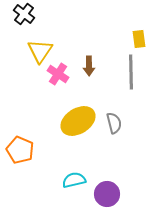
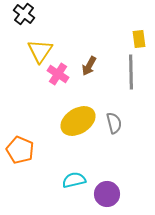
brown arrow: rotated 30 degrees clockwise
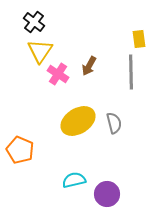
black cross: moved 10 px right, 8 px down
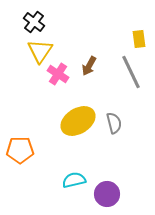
gray line: rotated 24 degrees counterclockwise
orange pentagon: rotated 24 degrees counterclockwise
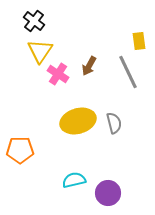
black cross: moved 1 px up
yellow rectangle: moved 2 px down
gray line: moved 3 px left
yellow ellipse: rotated 16 degrees clockwise
purple circle: moved 1 px right, 1 px up
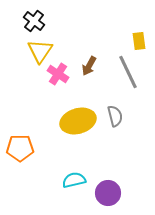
gray semicircle: moved 1 px right, 7 px up
orange pentagon: moved 2 px up
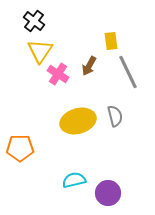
yellow rectangle: moved 28 px left
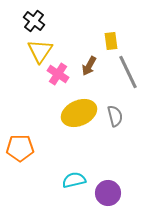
yellow ellipse: moved 1 px right, 8 px up; rotated 8 degrees counterclockwise
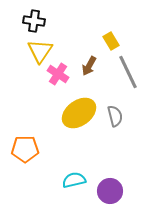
black cross: rotated 30 degrees counterclockwise
yellow rectangle: rotated 24 degrees counterclockwise
yellow ellipse: rotated 12 degrees counterclockwise
orange pentagon: moved 5 px right, 1 px down
purple circle: moved 2 px right, 2 px up
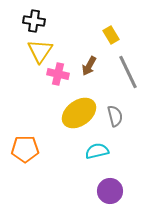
yellow rectangle: moved 6 px up
pink cross: rotated 20 degrees counterclockwise
cyan semicircle: moved 23 px right, 29 px up
